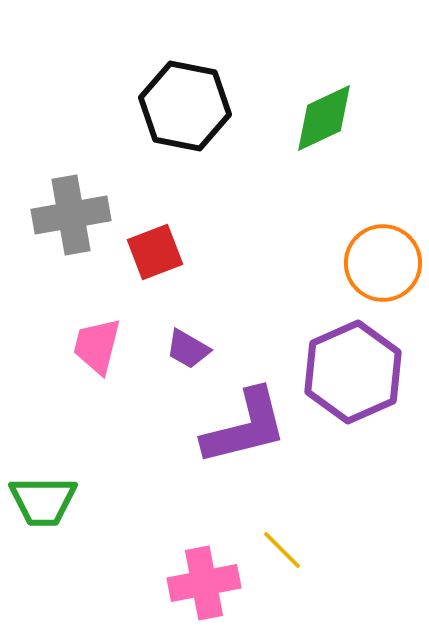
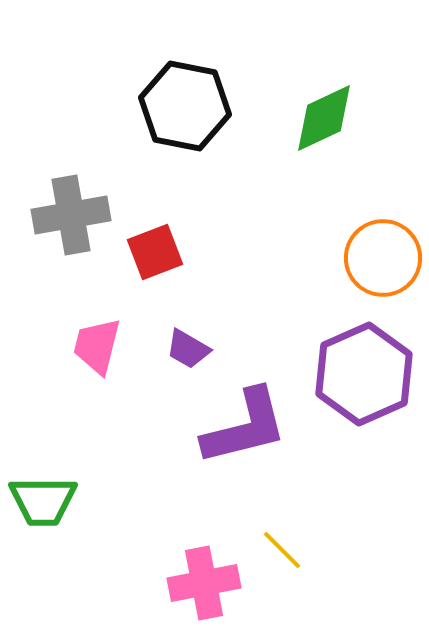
orange circle: moved 5 px up
purple hexagon: moved 11 px right, 2 px down
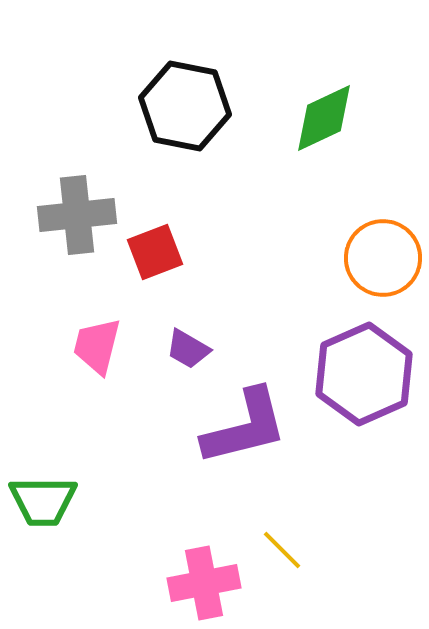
gray cross: moved 6 px right; rotated 4 degrees clockwise
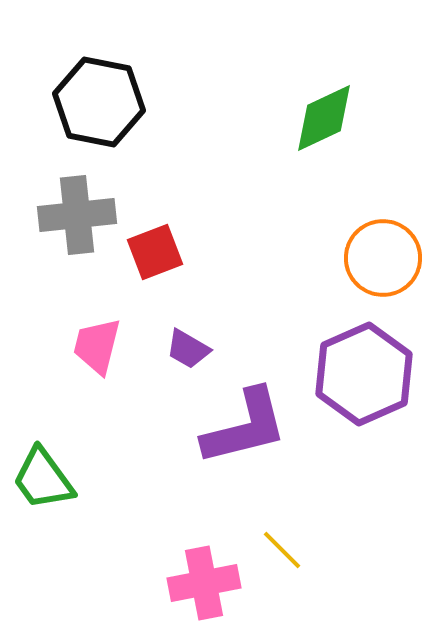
black hexagon: moved 86 px left, 4 px up
green trapezoid: moved 22 px up; rotated 54 degrees clockwise
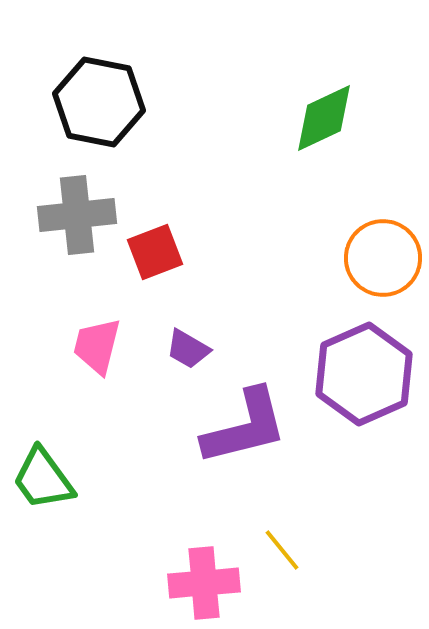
yellow line: rotated 6 degrees clockwise
pink cross: rotated 6 degrees clockwise
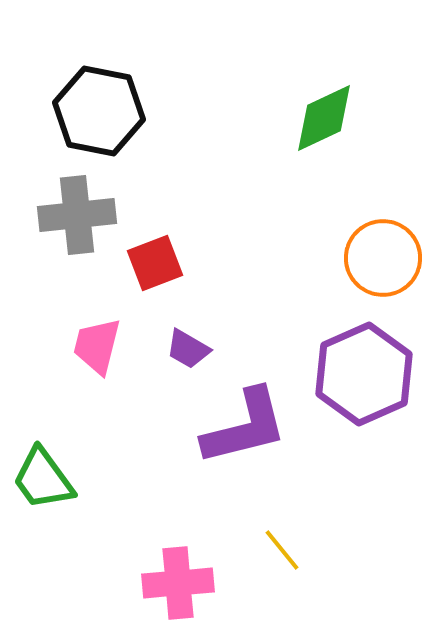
black hexagon: moved 9 px down
red square: moved 11 px down
pink cross: moved 26 px left
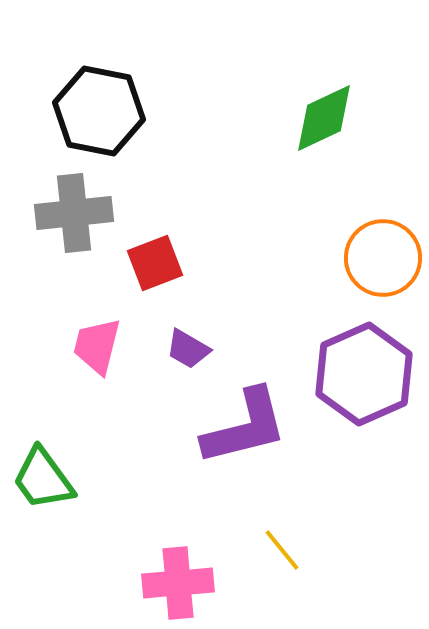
gray cross: moved 3 px left, 2 px up
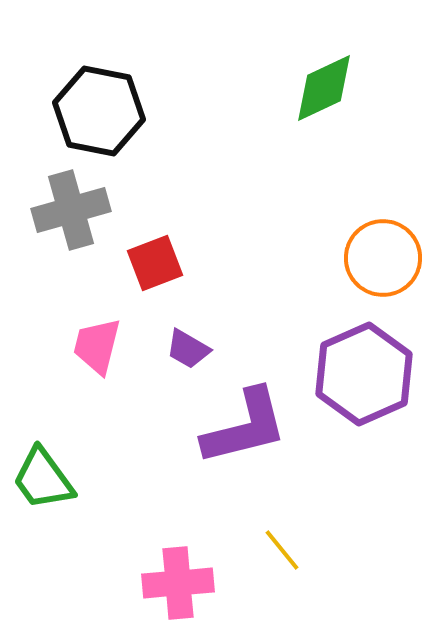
green diamond: moved 30 px up
gray cross: moved 3 px left, 3 px up; rotated 10 degrees counterclockwise
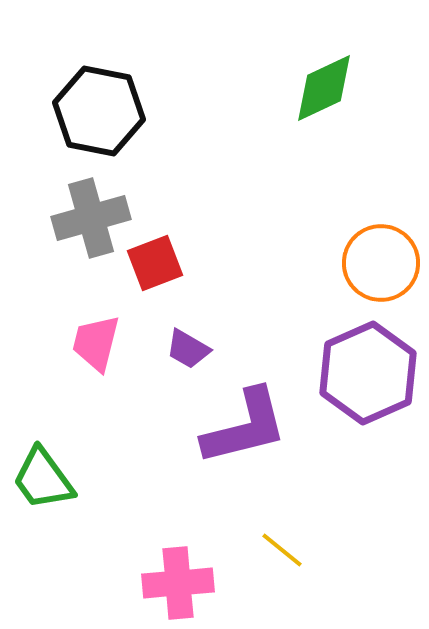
gray cross: moved 20 px right, 8 px down
orange circle: moved 2 px left, 5 px down
pink trapezoid: moved 1 px left, 3 px up
purple hexagon: moved 4 px right, 1 px up
yellow line: rotated 12 degrees counterclockwise
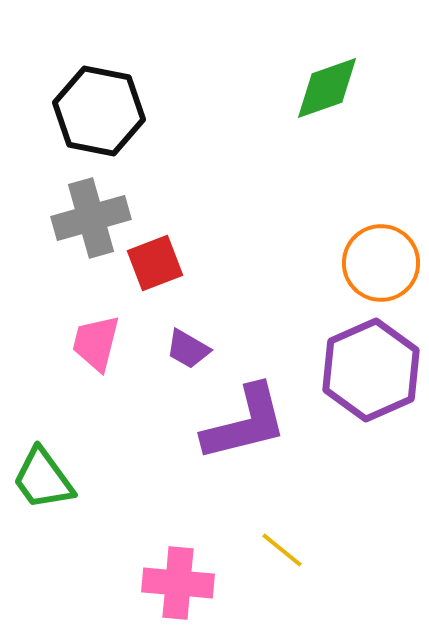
green diamond: moved 3 px right; rotated 6 degrees clockwise
purple hexagon: moved 3 px right, 3 px up
purple L-shape: moved 4 px up
pink cross: rotated 10 degrees clockwise
